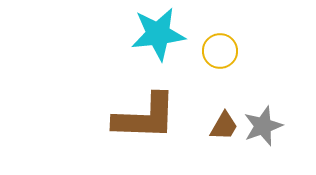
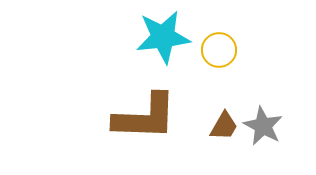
cyan star: moved 5 px right, 3 px down
yellow circle: moved 1 px left, 1 px up
gray star: rotated 24 degrees counterclockwise
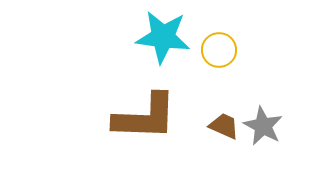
cyan star: rotated 14 degrees clockwise
brown trapezoid: rotated 96 degrees counterclockwise
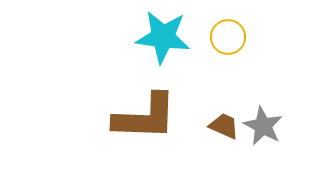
yellow circle: moved 9 px right, 13 px up
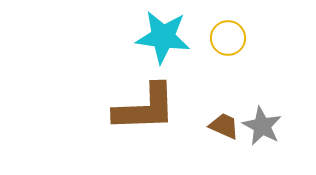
yellow circle: moved 1 px down
brown L-shape: moved 9 px up; rotated 4 degrees counterclockwise
gray star: moved 1 px left
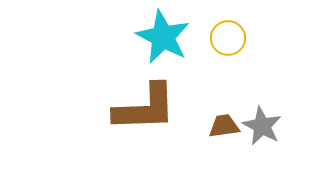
cyan star: rotated 20 degrees clockwise
brown trapezoid: rotated 32 degrees counterclockwise
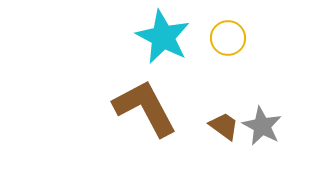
brown L-shape: rotated 116 degrees counterclockwise
brown trapezoid: rotated 44 degrees clockwise
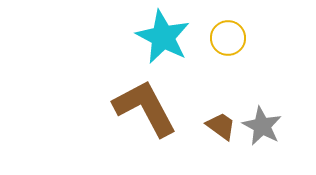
brown trapezoid: moved 3 px left
